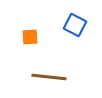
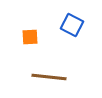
blue square: moved 3 px left
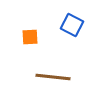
brown line: moved 4 px right
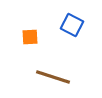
brown line: rotated 12 degrees clockwise
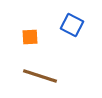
brown line: moved 13 px left, 1 px up
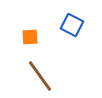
brown line: rotated 36 degrees clockwise
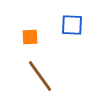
blue square: rotated 25 degrees counterclockwise
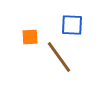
brown line: moved 19 px right, 19 px up
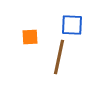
brown line: rotated 48 degrees clockwise
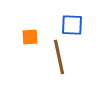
brown line: rotated 24 degrees counterclockwise
